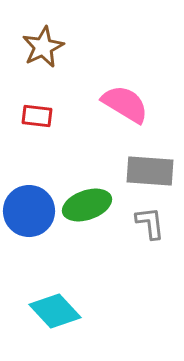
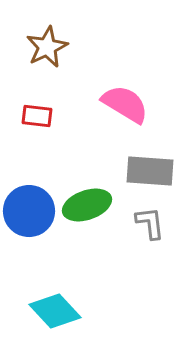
brown star: moved 4 px right
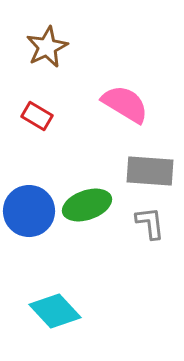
red rectangle: rotated 24 degrees clockwise
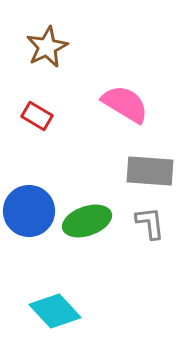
green ellipse: moved 16 px down
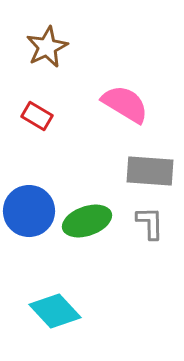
gray L-shape: rotated 6 degrees clockwise
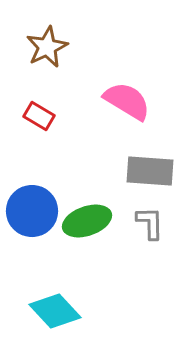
pink semicircle: moved 2 px right, 3 px up
red rectangle: moved 2 px right
blue circle: moved 3 px right
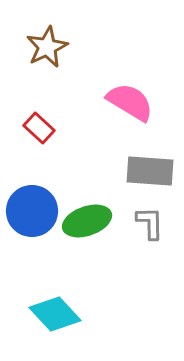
pink semicircle: moved 3 px right, 1 px down
red rectangle: moved 12 px down; rotated 12 degrees clockwise
cyan diamond: moved 3 px down
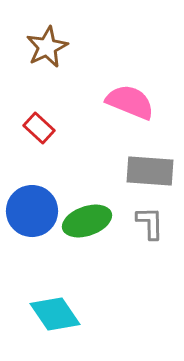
pink semicircle: rotated 9 degrees counterclockwise
cyan diamond: rotated 9 degrees clockwise
